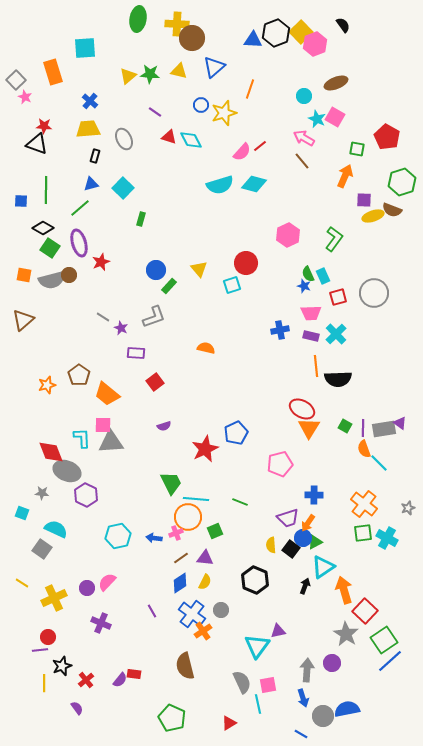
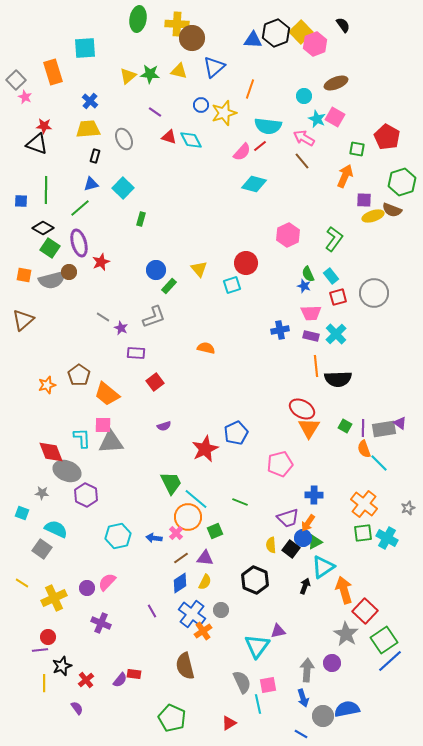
cyan semicircle at (220, 185): moved 48 px right, 59 px up; rotated 24 degrees clockwise
brown circle at (69, 275): moved 3 px up
cyan rectangle at (323, 276): moved 8 px right; rotated 14 degrees counterclockwise
cyan line at (196, 499): rotated 35 degrees clockwise
pink cross at (176, 533): rotated 24 degrees counterclockwise
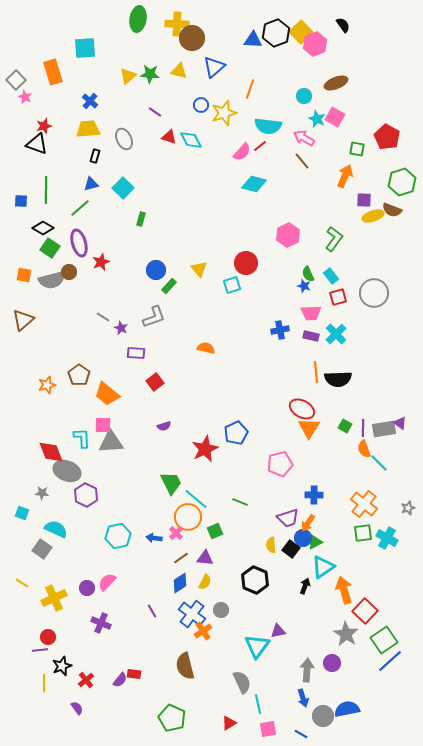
red star at (44, 126): rotated 21 degrees counterclockwise
orange line at (316, 366): moved 6 px down
pink square at (268, 685): moved 44 px down
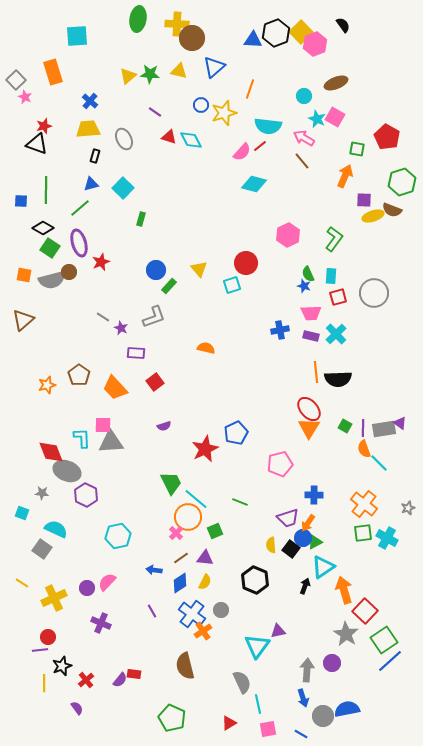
cyan square at (85, 48): moved 8 px left, 12 px up
cyan rectangle at (331, 276): rotated 42 degrees clockwise
orange trapezoid at (107, 394): moved 8 px right, 6 px up; rotated 8 degrees clockwise
red ellipse at (302, 409): moved 7 px right; rotated 20 degrees clockwise
blue arrow at (154, 538): moved 32 px down
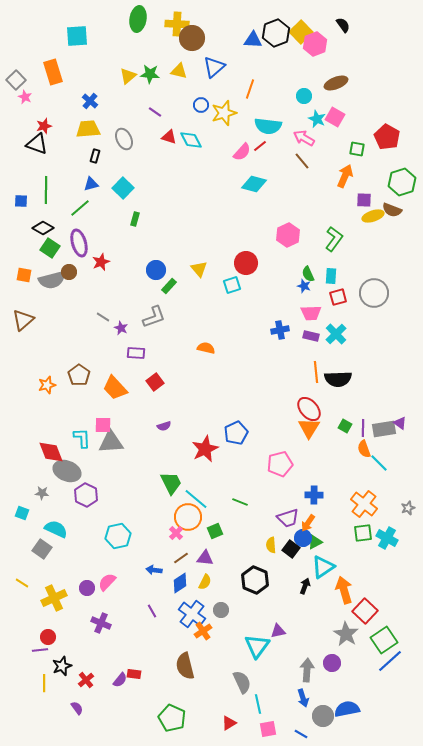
green rectangle at (141, 219): moved 6 px left
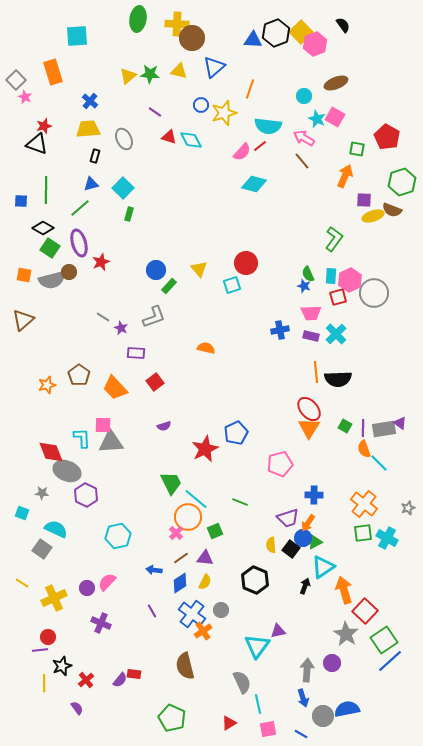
green rectangle at (135, 219): moved 6 px left, 5 px up
pink hexagon at (288, 235): moved 62 px right, 45 px down
